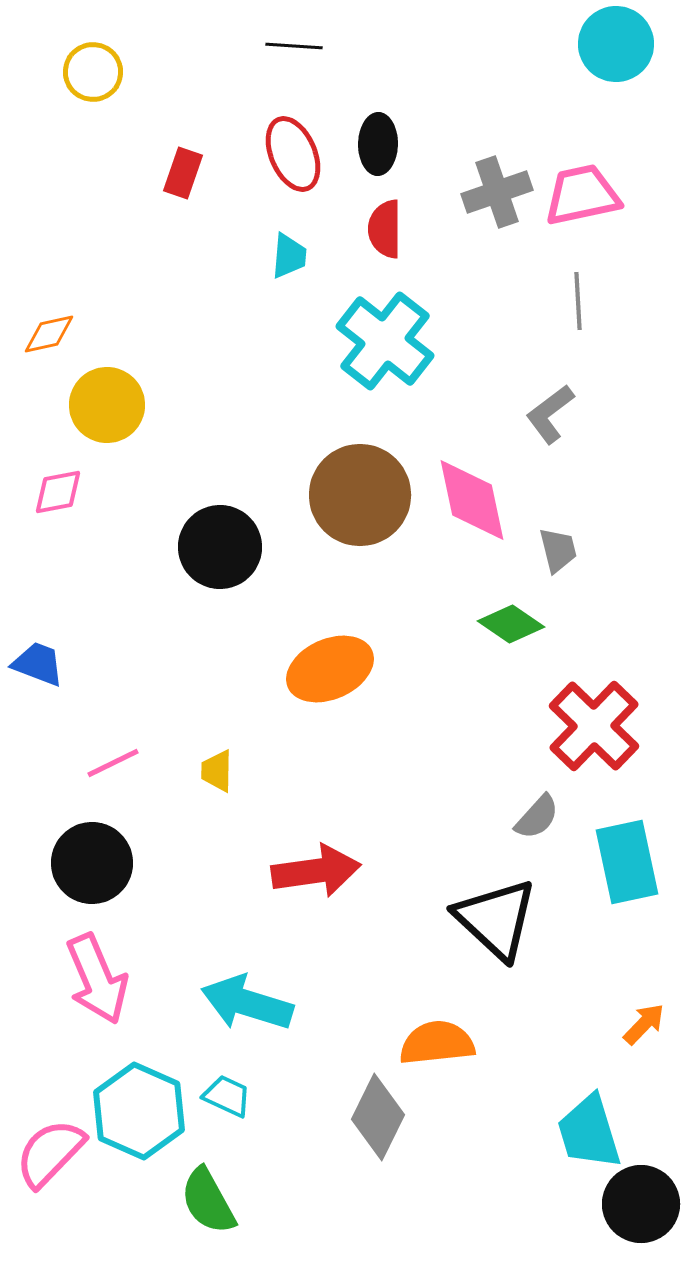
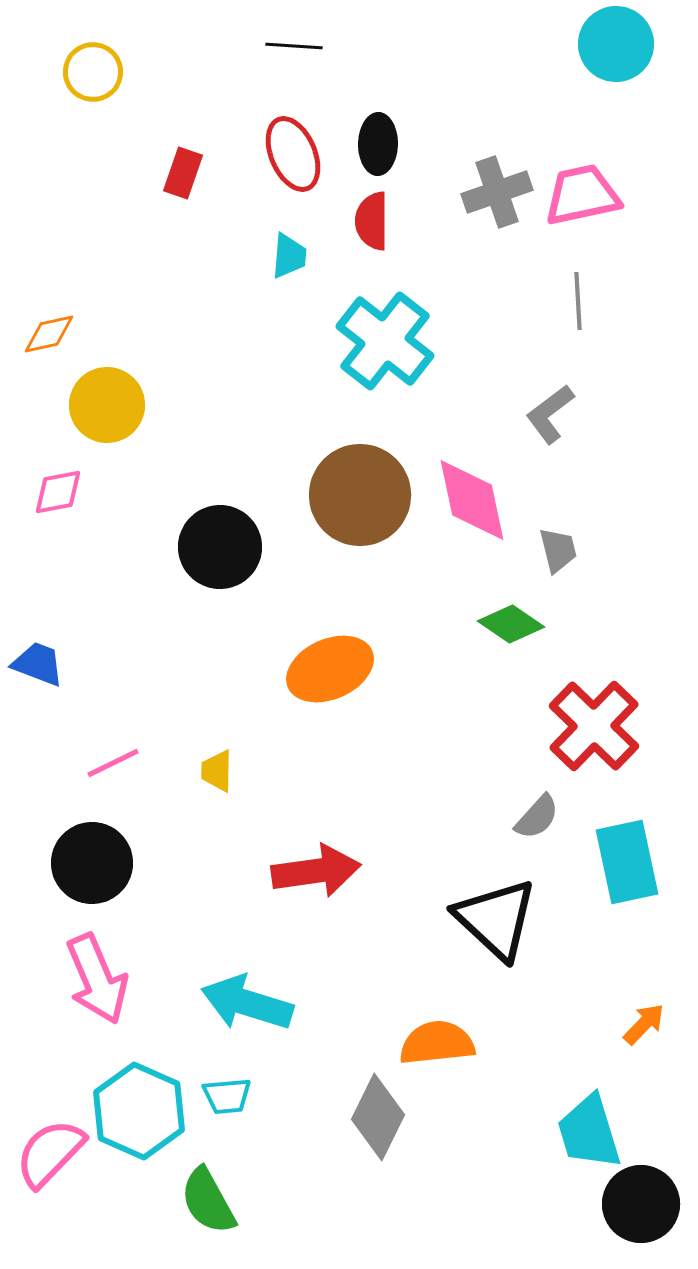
red semicircle at (385, 229): moved 13 px left, 8 px up
cyan trapezoid at (227, 1096): rotated 150 degrees clockwise
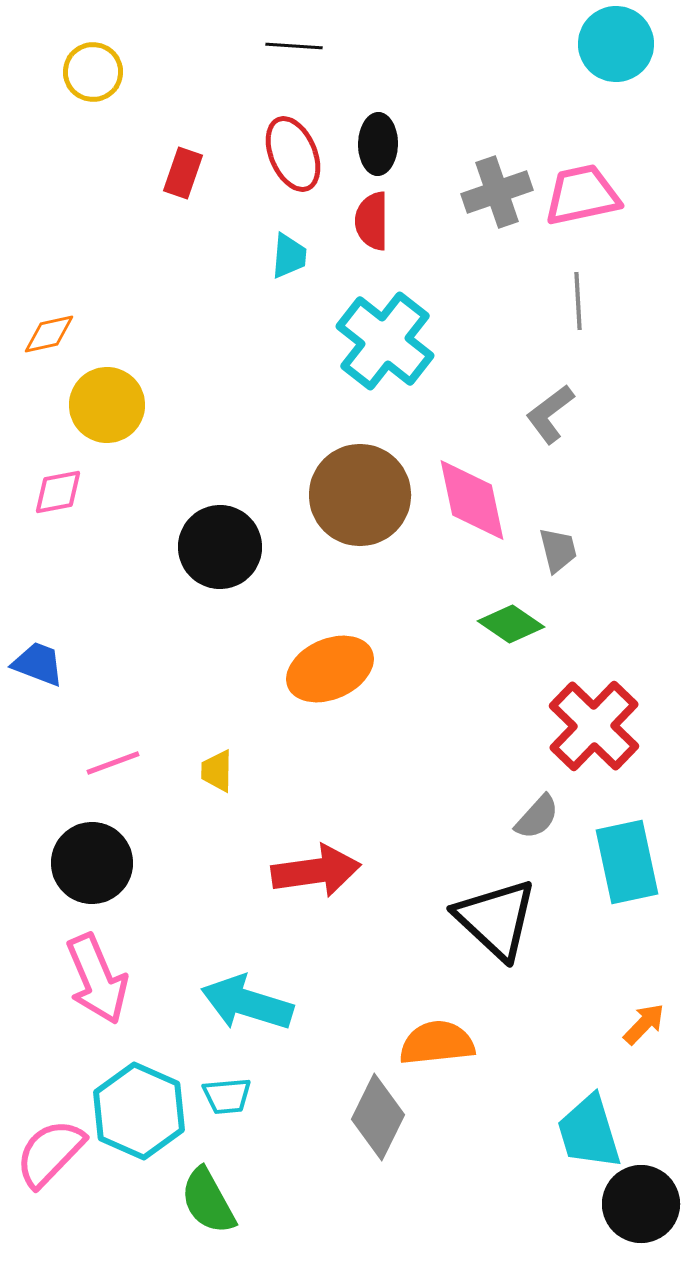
pink line at (113, 763): rotated 6 degrees clockwise
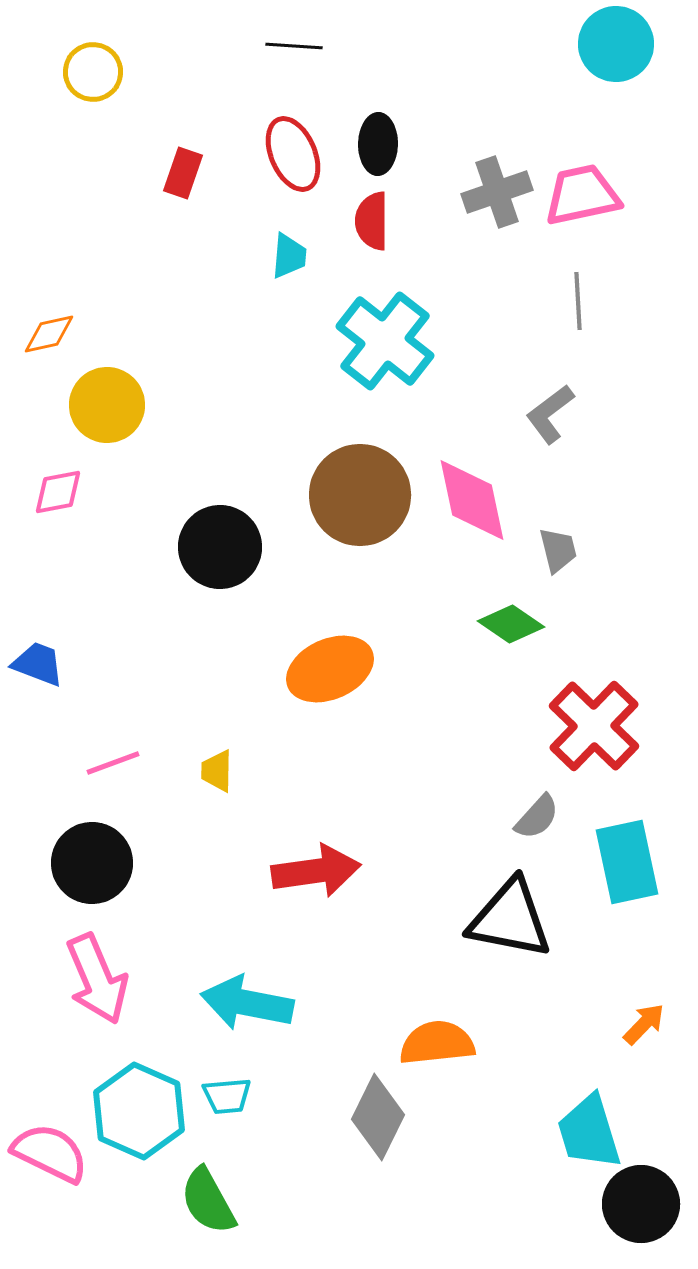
black triangle at (496, 919): moved 14 px right; rotated 32 degrees counterclockwise
cyan arrow at (247, 1003): rotated 6 degrees counterclockwise
pink semicircle at (50, 1153): rotated 72 degrees clockwise
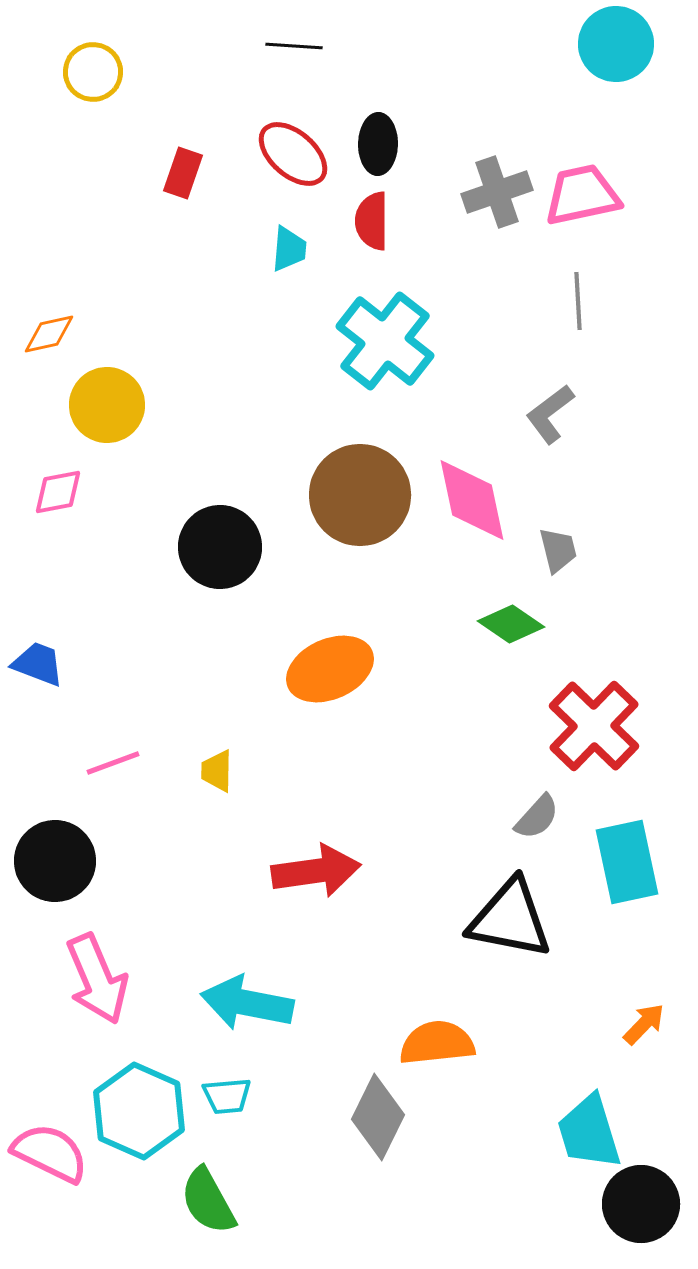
red ellipse at (293, 154): rotated 26 degrees counterclockwise
cyan trapezoid at (289, 256): moved 7 px up
black circle at (92, 863): moved 37 px left, 2 px up
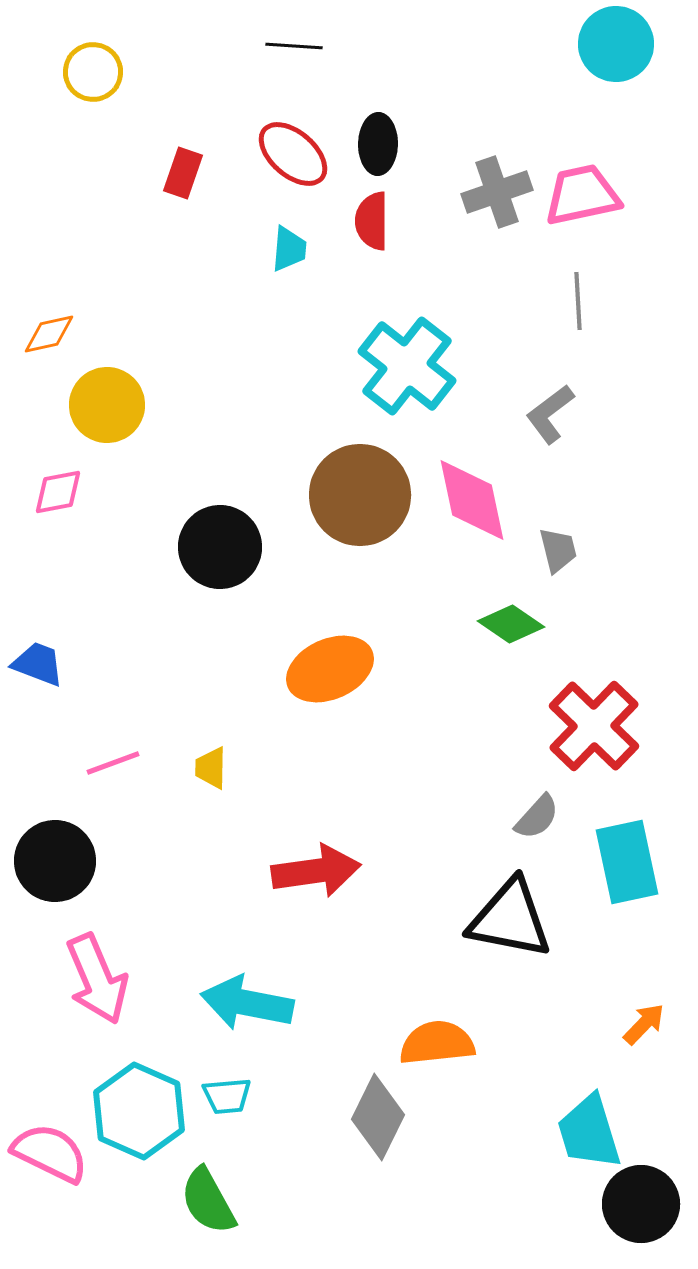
cyan cross at (385, 341): moved 22 px right, 25 px down
yellow trapezoid at (217, 771): moved 6 px left, 3 px up
